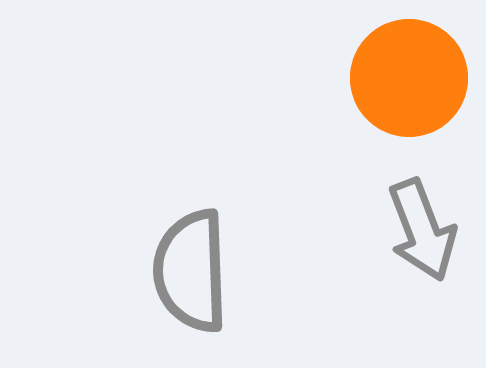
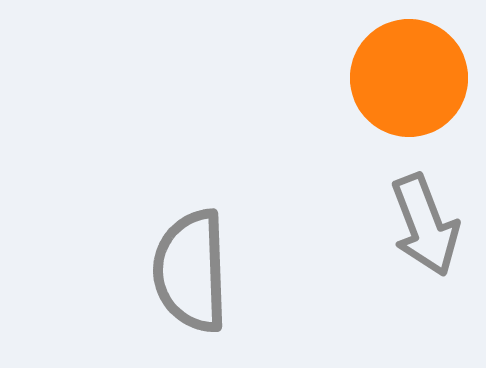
gray arrow: moved 3 px right, 5 px up
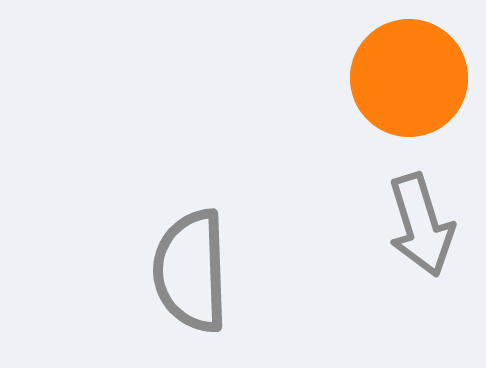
gray arrow: moved 4 px left; rotated 4 degrees clockwise
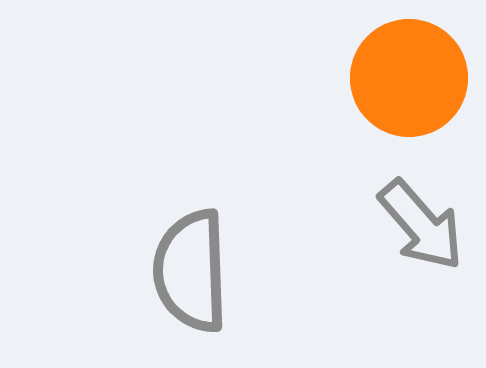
gray arrow: rotated 24 degrees counterclockwise
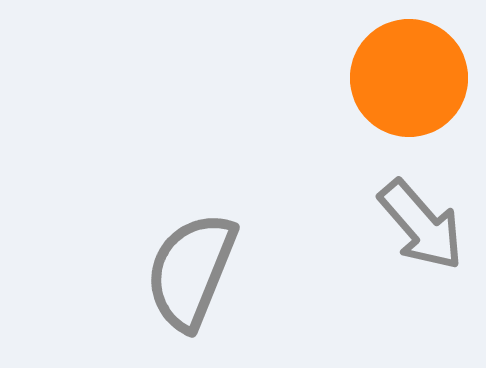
gray semicircle: rotated 24 degrees clockwise
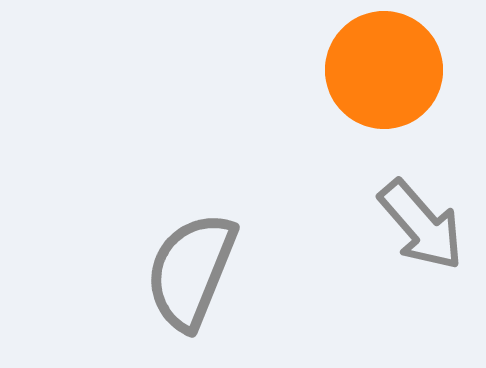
orange circle: moved 25 px left, 8 px up
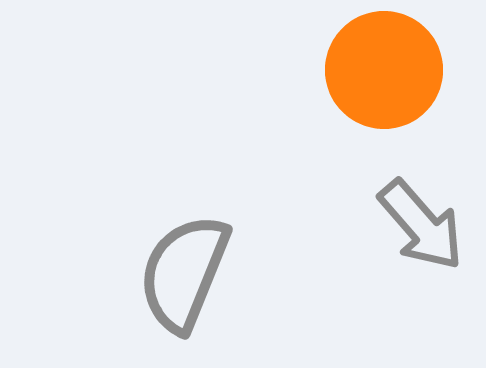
gray semicircle: moved 7 px left, 2 px down
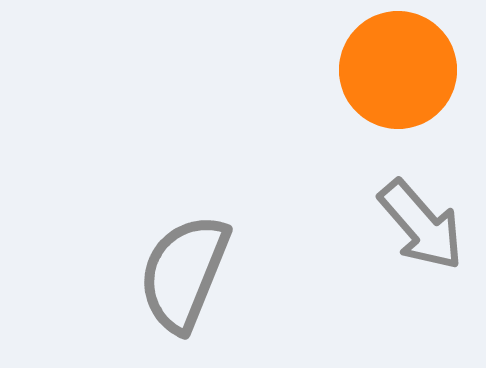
orange circle: moved 14 px right
